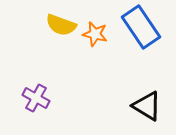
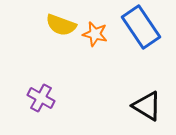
purple cross: moved 5 px right
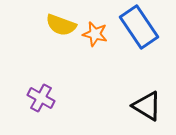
blue rectangle: moved 2 px left
